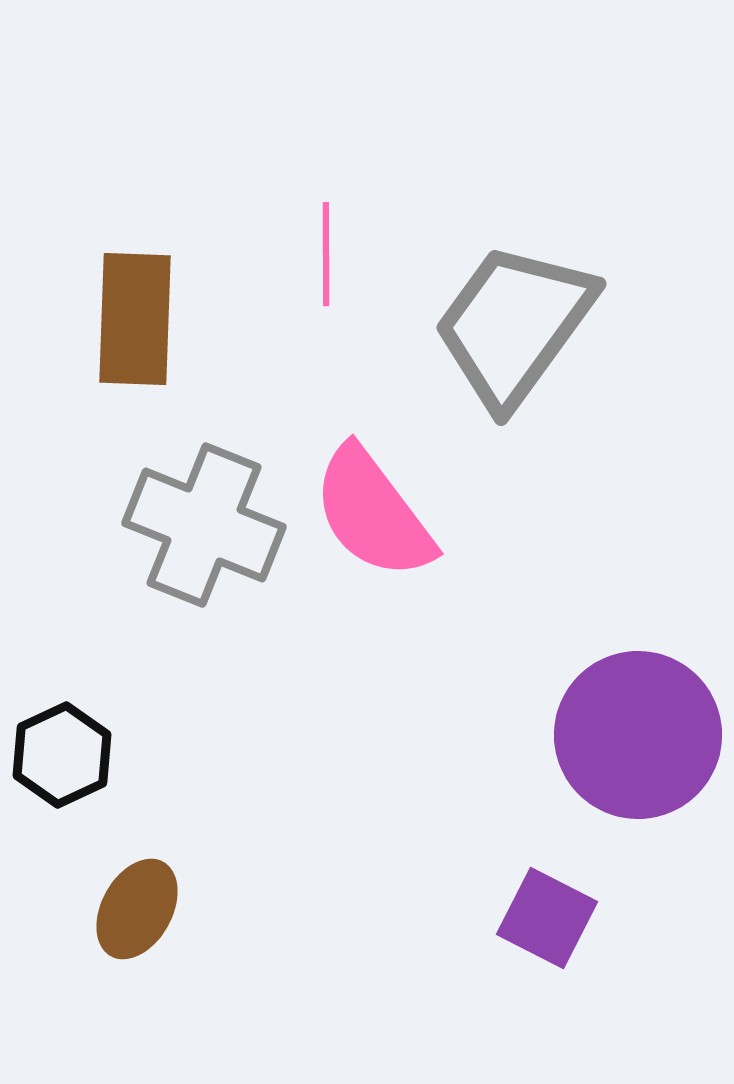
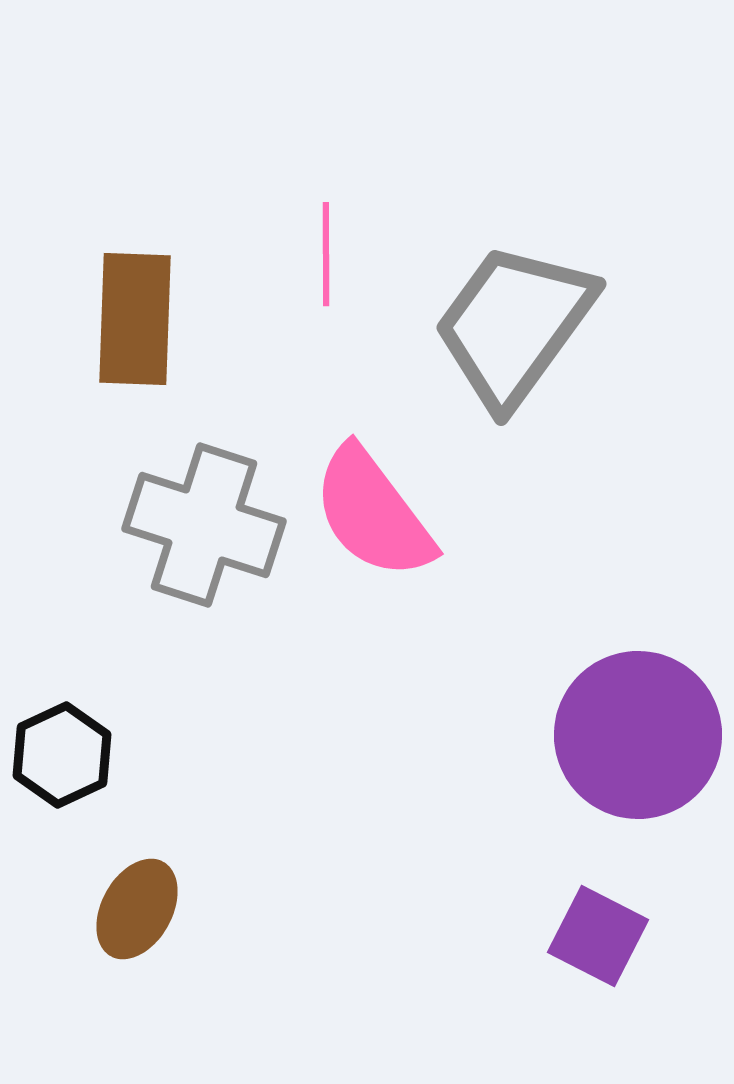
gray cross: rotated 4 degrees counterclockwise
purple square: moved 51 px right, 18 px down
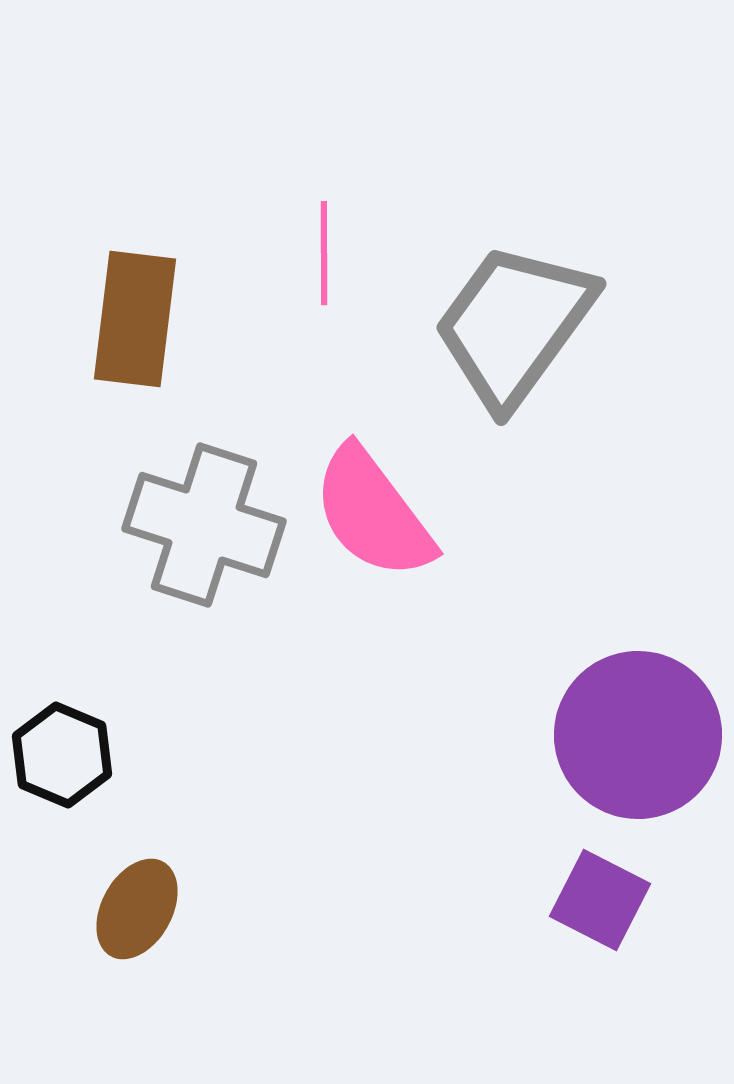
pink line: moved 2 px left, 1 px up
brown rectangle: rotated 5 degrees clockwise
black hexagon: rotated 12 degrees counterclockwise
purple square: moved 2 px right, 36 px up
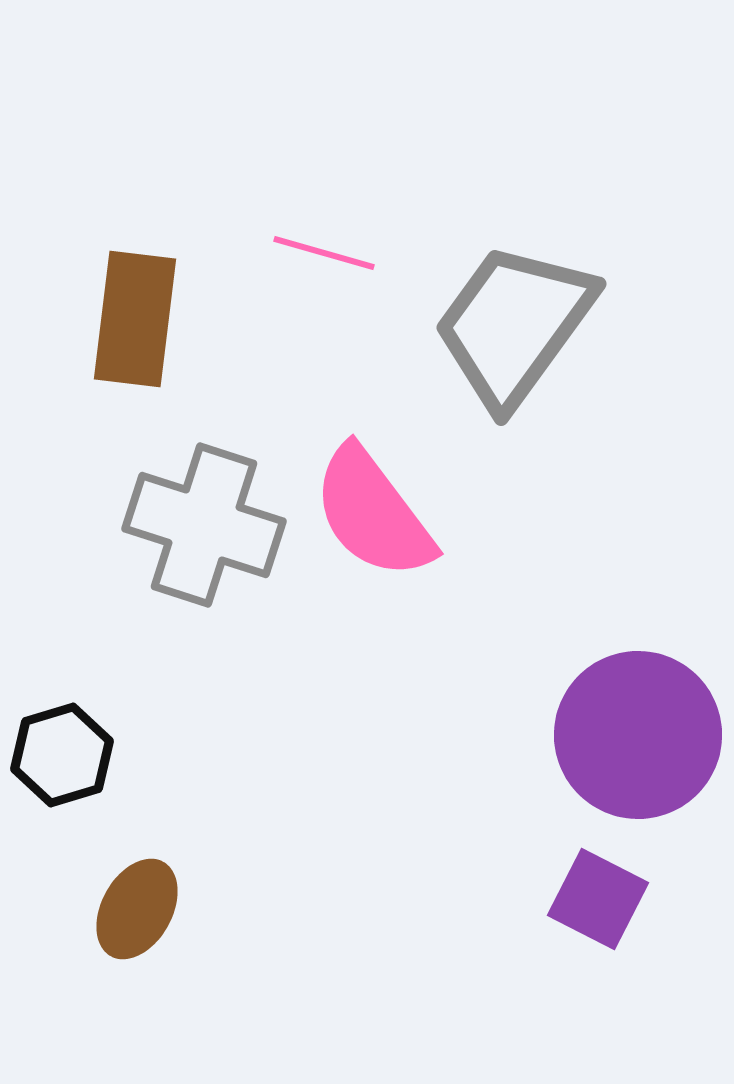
pink line: rotated 74 degrees counterclockwise
black hexagon: rotated 20 degrees clockwise
purple square: moved 2 px left, 1 px up
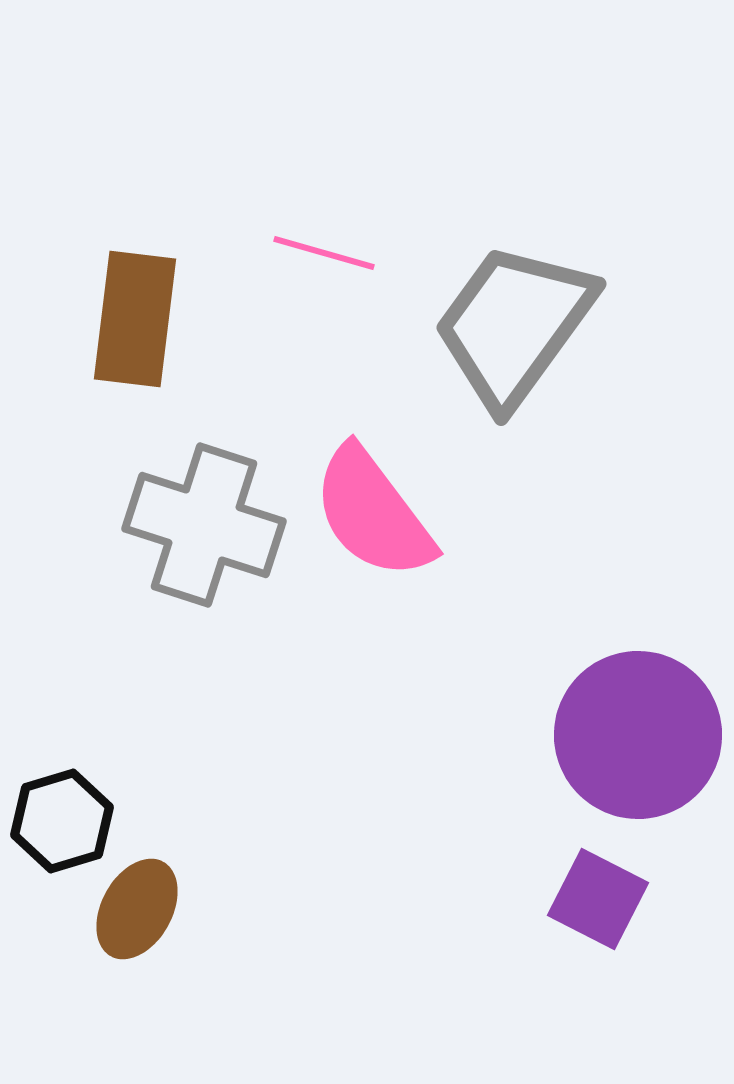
black hexagon: moved 66 px down
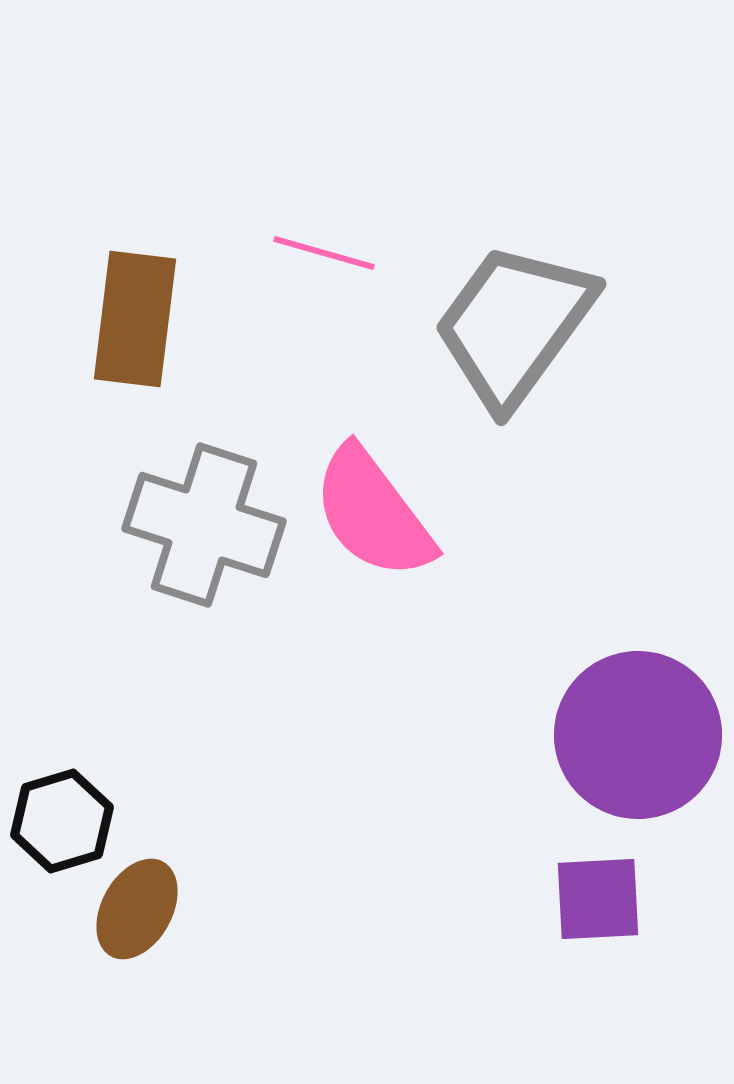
purple square: rotated 30 degrees counterclockwise
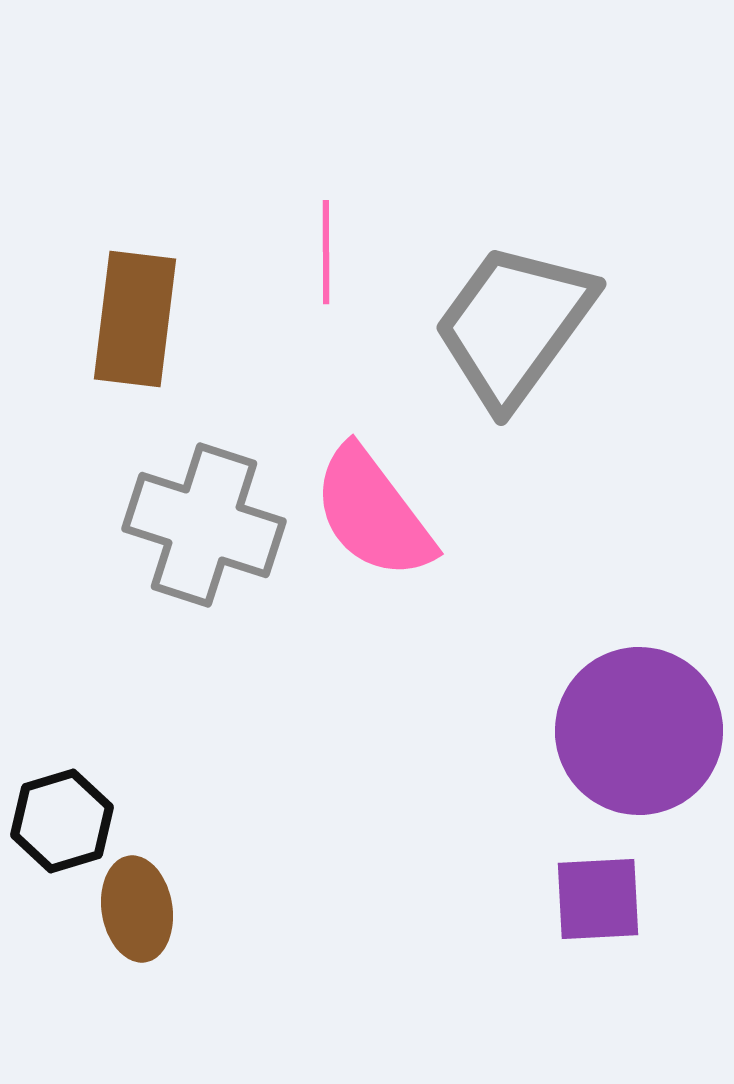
pink line: moved 2 px right, 1 px up; rotated 74 degrees clockwise
purple circle: moved 1 px right, 4 px up
brown ellipse: rotated 38 degrees counterclockwise
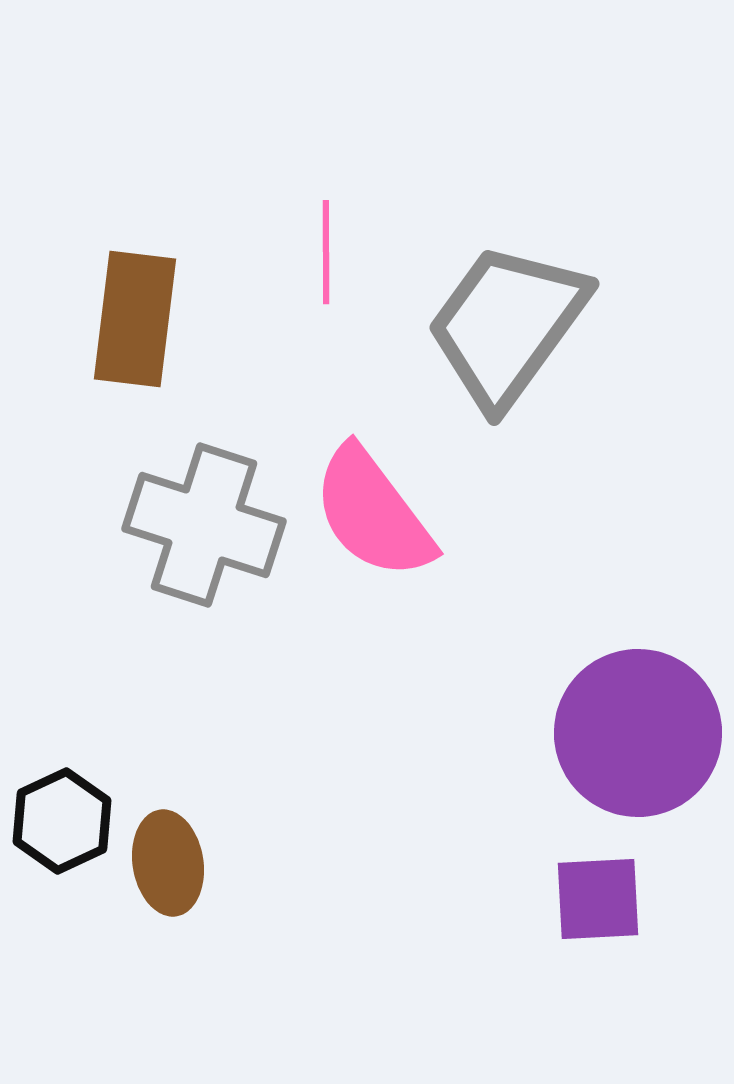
gray trapezoid: moved 7 px left
purple circle: moved 1 px left, 2 px down
black hexagon: rotated 8 degrees counterclockwise
brown ellipse: moved 31 px right, 46 px up
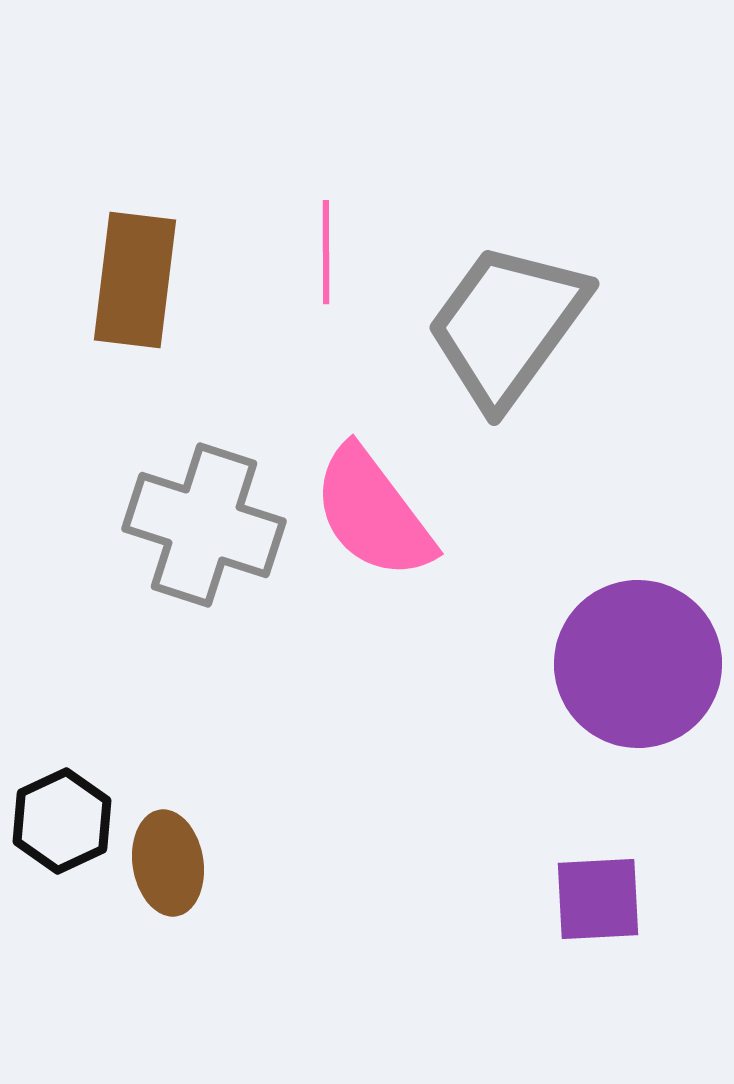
brown rectangle: moved 39 px up
purple circle: moved 69 px up
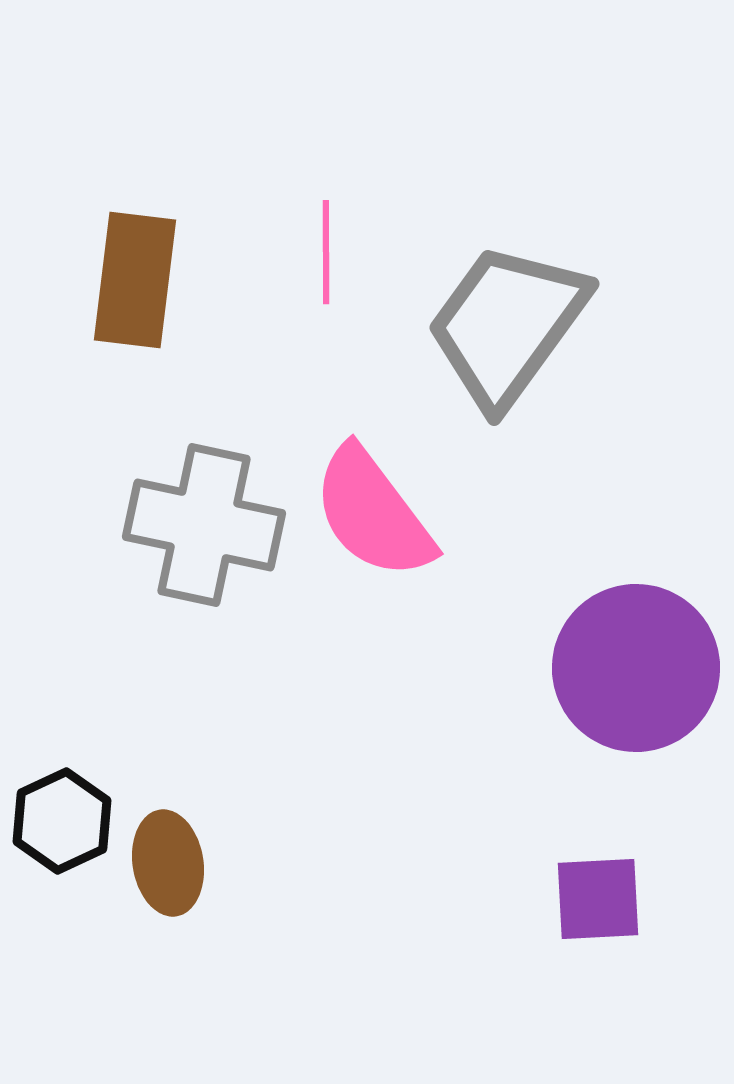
gray cross: rotated 6 degrees counterclockwise
purple circle: moved 2 px left, 4 px down
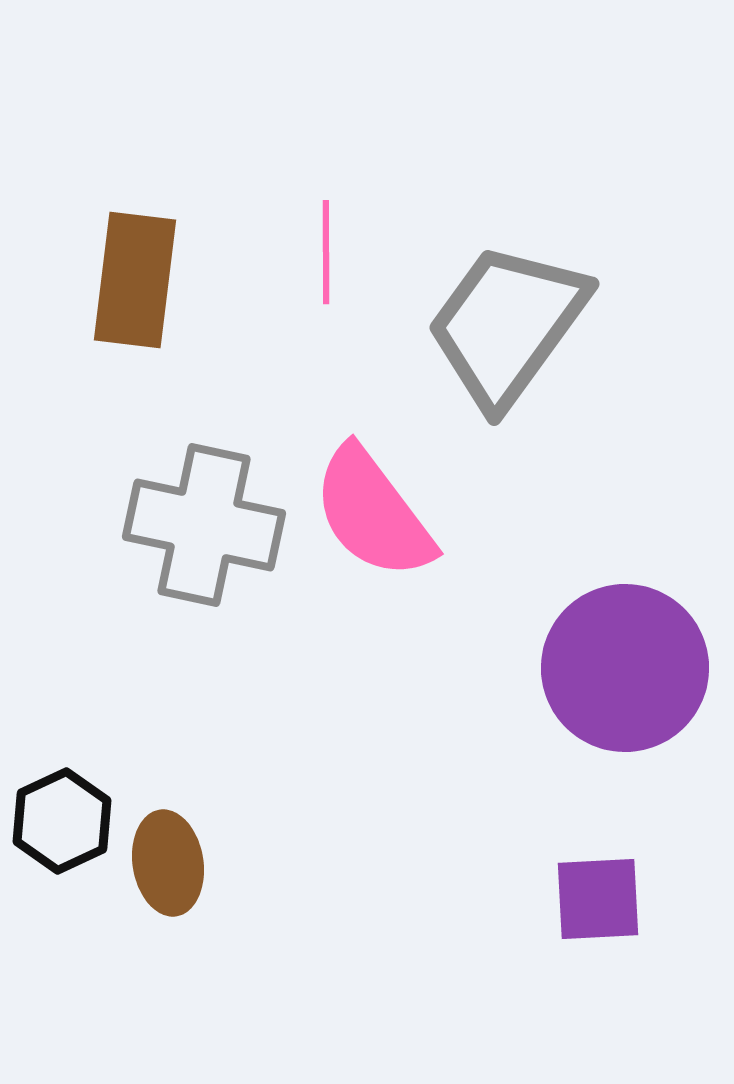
purple circle: moved 11 px left
